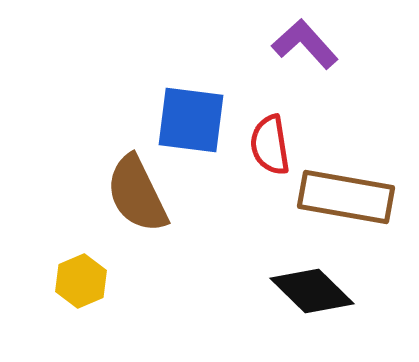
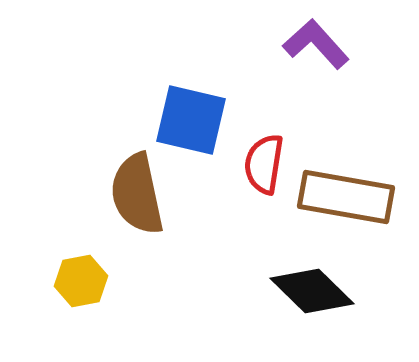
purple L-shape: moved 11 px right
blue square: rotated 6 degrees clockwise
red semicircle: moved 6 px left, 19 px down; rotated 18 degrees clockwise
brown semicircle: rotated 14 degrees clockwise
yellow hexagon: rotated 12 degrees clockwise
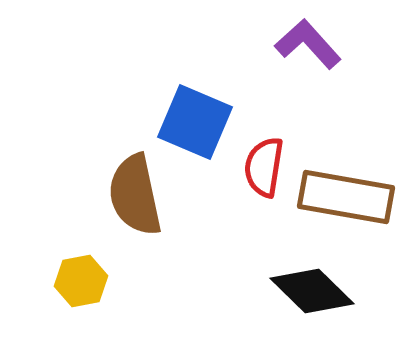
purple L-shape: moved 8 px left
blue square: moved 4 px right, 2 px down; rotated 10 degrees clockwise
red semicircle: moved 3 px down
brown semicircle: moved 2 px left, 1 px down
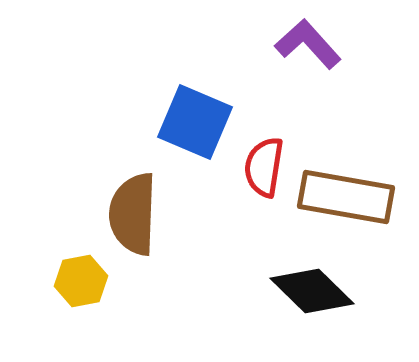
brown semicircle: moved 2 px left, 19 px down; rotated 14 degrees clockwise
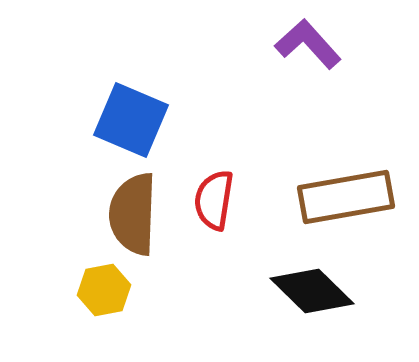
blue square: moved 64 px left, 2 px up
red semicircle: moved 50 px left, 33 px down
brown rectangle: rotated 20 degrees counterclockwise
yellow hexagon: moved 23 px right, 9 px down
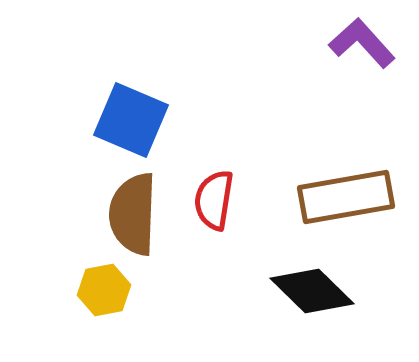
purple L-shape: moved 54 px right, 1 px up
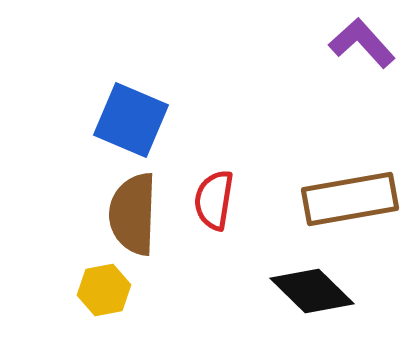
brown rectangle: moved 4 px right, 2 px down
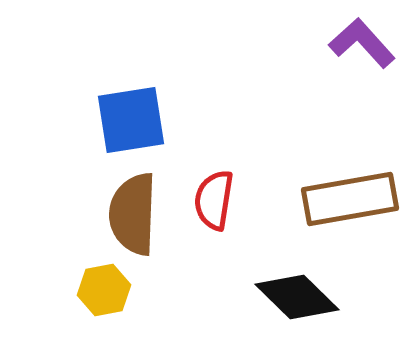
blue square: rotated 32 degrees counterclockwise
black diamond: moved 15 px left, 6 px down
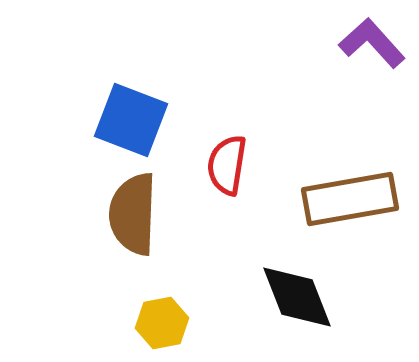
purple L-shape: moved 10 px right
blue square: rotated 30 degrees clockwise
red semicircle: moved 13 px right, 35 px up
yellow hexagon: moved 58 px right, 33 px down
black diamond: rotated 24 degrees clockwise
